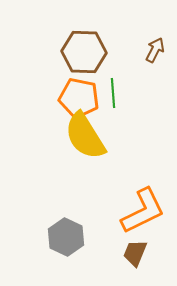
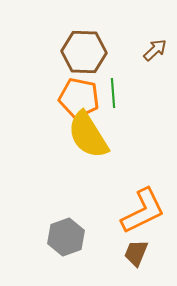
brown arrow: rotated 20 degrees clockwise
yellow semicircle: moved 3 px right, 1 px up
gray hexagon: rotated 15 degrees clockwise
brown trapezoid: moved 1 px right
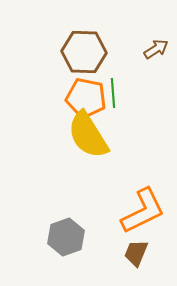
brown arrow: moved 1 px right, 1 px up; rotated 10 degrees clockwise
orange pentagon: moved 7 px right
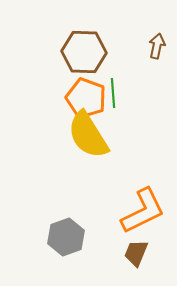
brown arrow: moved 1 px right, 3 px up; rotated 45 degrees counterclockwise
orange pentagon: rotated 9 degrees clockwise
